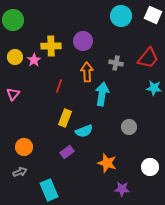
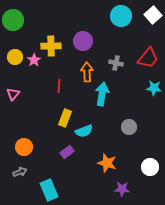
white square: rotated 24 degrees clockwise
red line: rotated 16 degrees counterclockwise
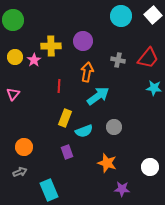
gray cross: moved 2 px right, 3 px up
orange arrow: rotated 12 degrees clockwise
cyan arrow: moved 4 px left, 2 px down; rotated 45 degrees clockwise
gray circle: moved 15 px left
purple rectangle: rotated 72 degrees counterclockwise
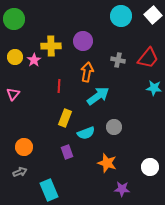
green circle: moved 1 px right, 1 px up
cyan semicircle: moved 2 px right, 2 px down
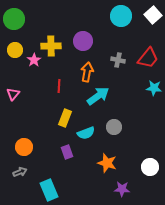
yellow circle: moved 7 px up
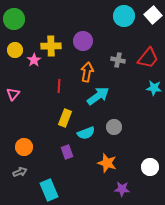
cyan circle: moved 3 px right
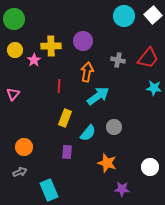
cyan semicircle: moved 2 px right; rotated 30 degrees counterclockwise
purple rectangle: rotated 24 degrees clockwise
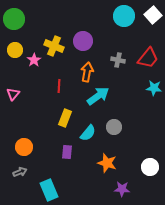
yellow cross: moved 3 px right; rotated 24 degrees clockwise
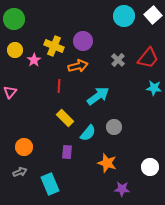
gray cross: rotated 32 degrees clockwise
orange arrow: moved 9 px left, 6 px up; rotated 66 degrees clockwise
pink triangle: moved 3 px left, 2 px up
yellow rectangle: rotated 66 degrees counterclockwise
cyan rectangle: moved 1 px right, 6 px up
